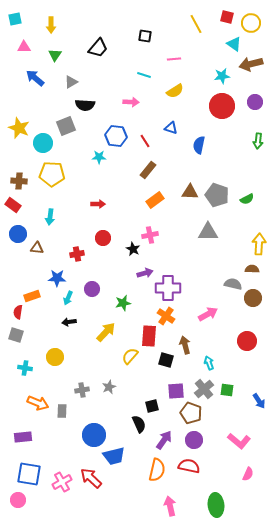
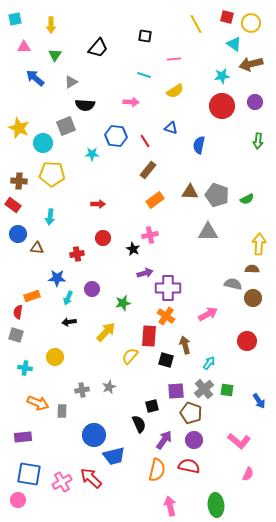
cyan star at (99, 157): moved 7 px left, 3 px up
cyan arrow at (209, 363): rotated 56 degrees clockwise
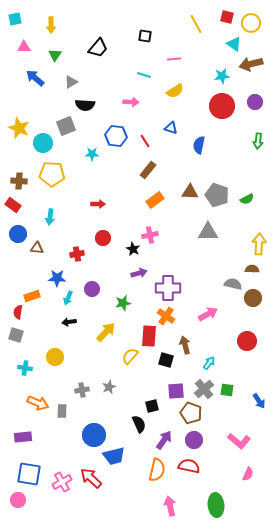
purple arrow at (145, 273): moved 6 px left
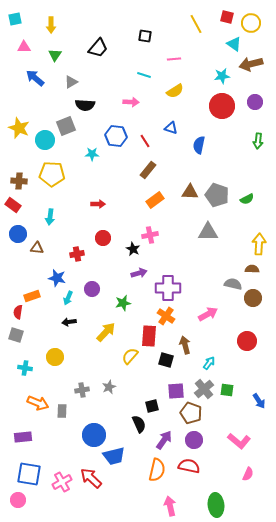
cyan circle at (43, 143): moved 2 px right, 3 px up
blue star at (57, 278): rotated 12 degrees clockwise
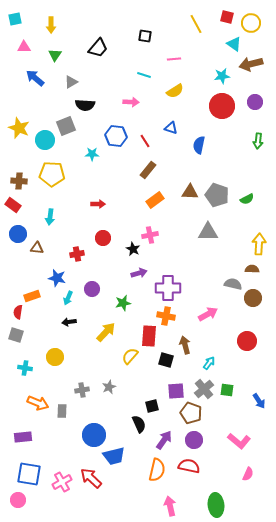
orange cross at (166, 316): rotated 24 degrees counterclockwise
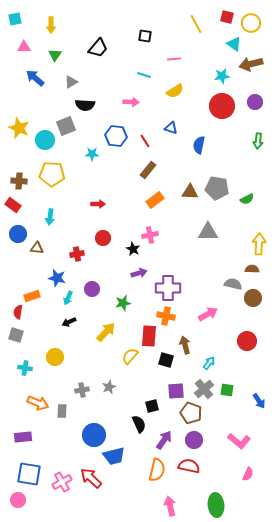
gray pentagon at (217, 195): moved 7 px up; rotated 10 degrees counterclockwise
black arrow at (69, 322): rotated 16 degrees counterclockwise
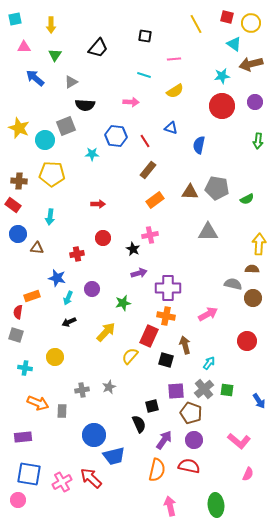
red rectangle at (149, 336): rotated 20 degrees clockwise
